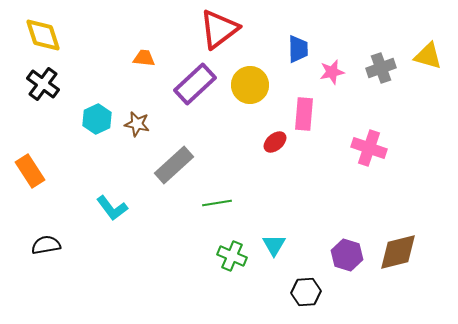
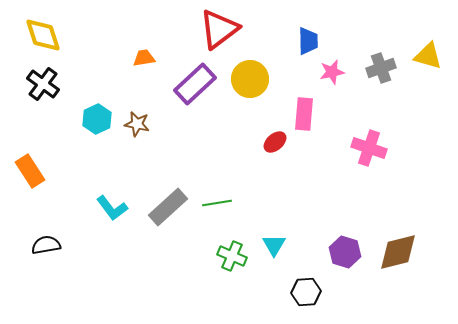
blue trapezoid: moved 10 px right, 8 px up
orange trapezoid: rotated 15 degrees counterclockwise
yellow circle: moved 6 px up
gray rectangle: moved 6 px left, 42 px down
purple hexagon: moved 2 px left, 3 px up
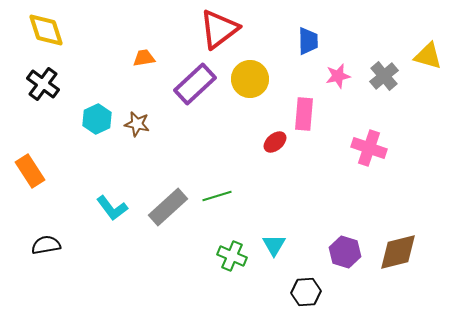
yellow diamond: moved 3 px right, 5 px up
gray cross: moved 3 px right, 8 px down; rotated 20 degrees counterclockwise
pink star: moved 6 px right, 4 px down
green line: moved 7 px up; rotated 8 degrees counterclockwise
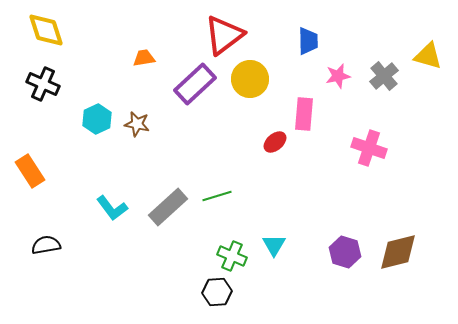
red triangle: moved 5 px right, 6 px down
black cross: rotated 12 degrees counterclockwise
black hexagon: moved 89 px left
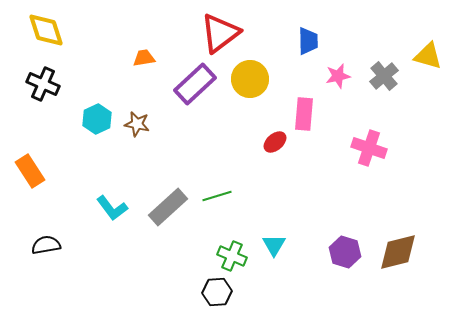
red triangle: moved 4 px left, 2 px up
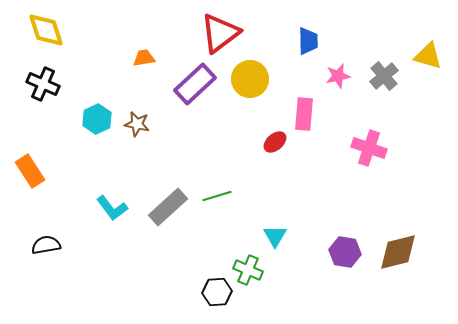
cyan triangle: moved 1 px right, 9 px up
purple hexagon: rotated 8 degrees counterclockwise
green cross: moved 16 px right, 14 px down
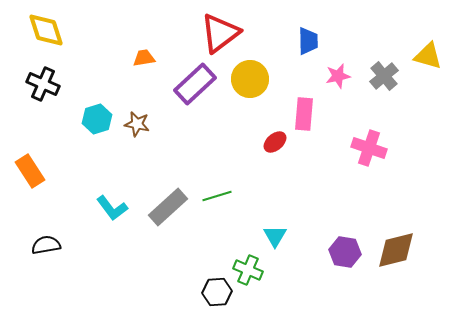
cyan hexagon: rotated 8 degrees clockwise
brown diamond: moved 2 px left, 2 px up
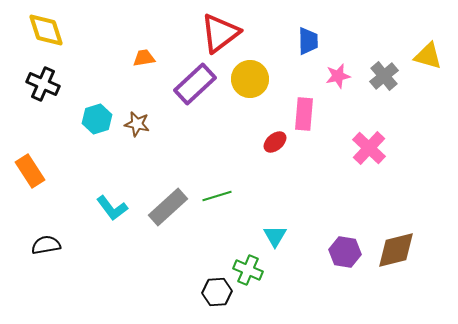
pink cross: rotated 24 degrees clockwise
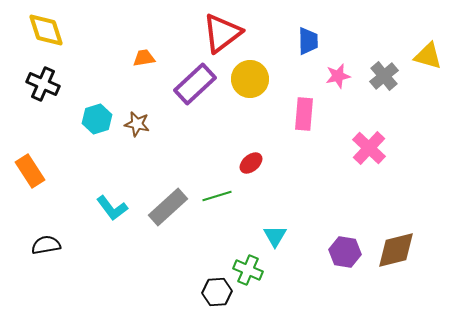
red triangle: moved 2 px right
red ellipse: moved 24 px left, 21 px down
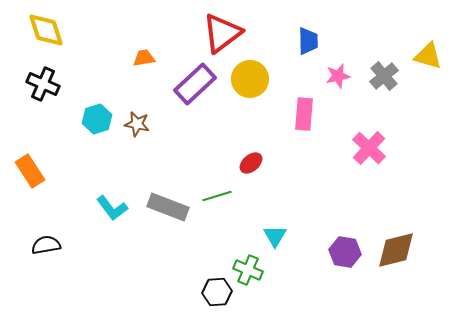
gray rectangle: rotated 63 degrees clockwise
